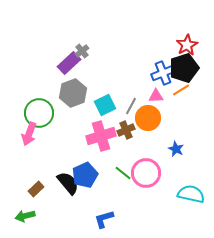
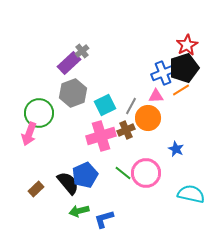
green arrow: moved 54 px right, 5 px up
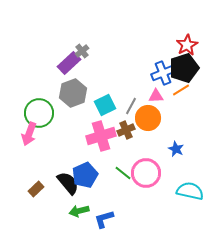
cyan semicircle: moved 1 px left, 3 px up
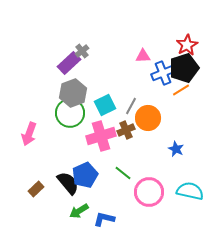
pink triangle: moved 13 px left, 40 px up
green circle: moved 31 px right
pink circle: moved 3 px right, 19 px down
green arrow: rotated 18 degrees counterclockwise
blue L-shape: rotated 30 degrees clockwise
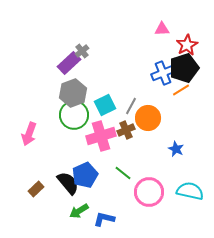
pink triangle: moved 19 px right, 27 px up
green circle: moved 4 px right, 2 px down
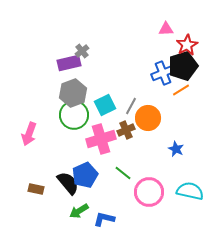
pink triangle: moved 4 px right
purple rectangle: rotated 30 degrees clockwise
black pentagon: moved 1 px left, 2 px up
pink cross: moved 3 px down
brown rectangle: rotated 56 degrees clockwise
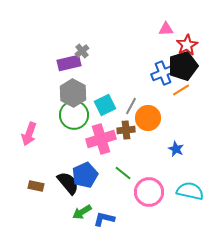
gray hexagon: rotated 12 degrees counterclockwise
brown cross: rotated 18 degrees clockwise
brown rectangle: moved 3 px up
green arrow: moved 3 px right, 1 px down
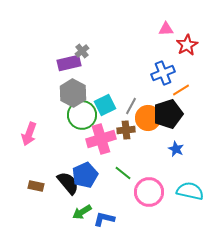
black pentagon: moved 15 px left, 48 px down
green circle: moved 8 px right
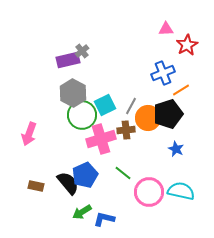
purple rectangle: moved 1 px left, 3 px up
cyan semicircle: moved 9 px left
